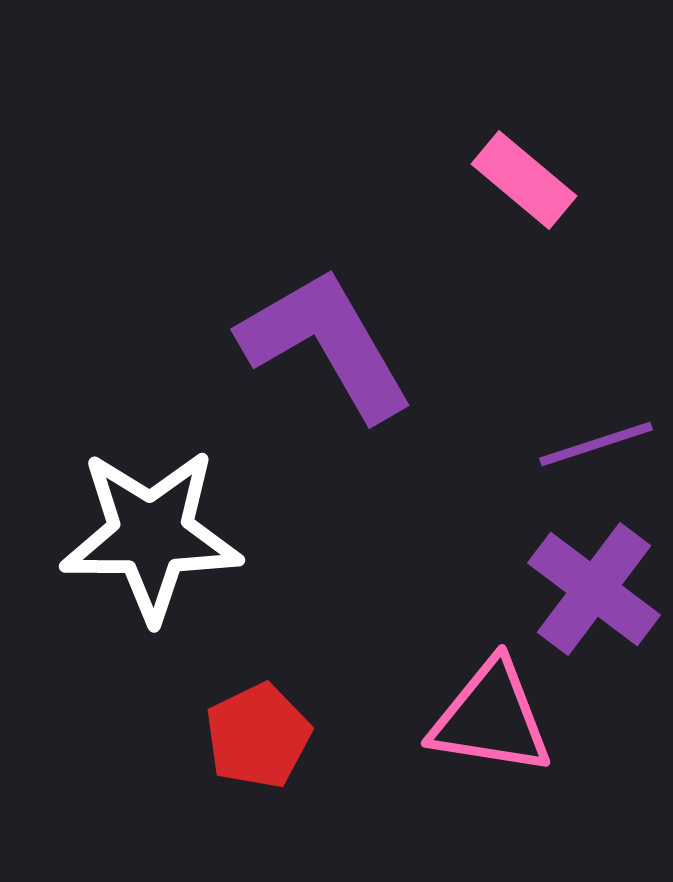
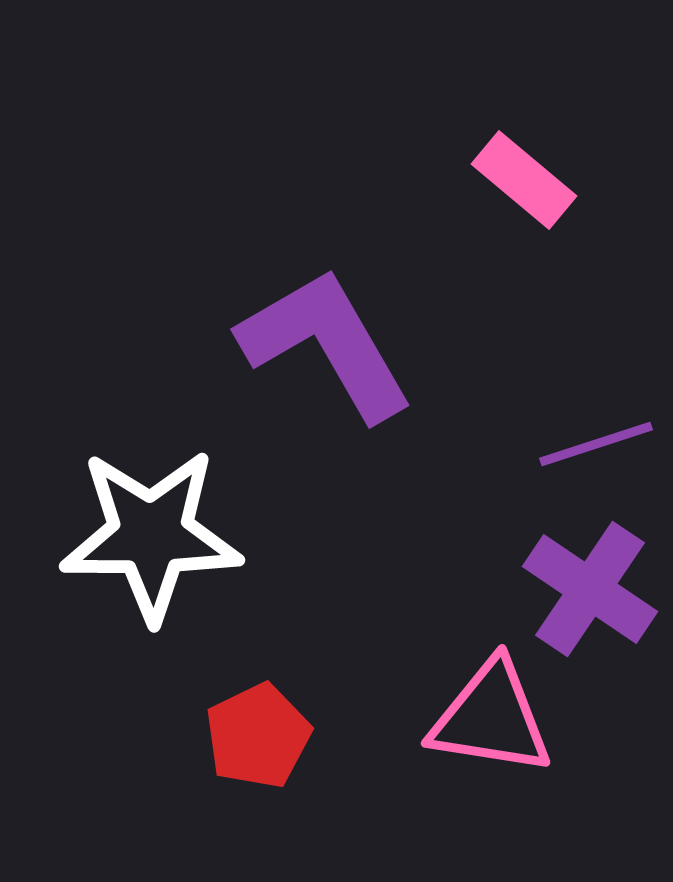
purple cross: moved 4 px left; rotated 3 degrees counterclockwise
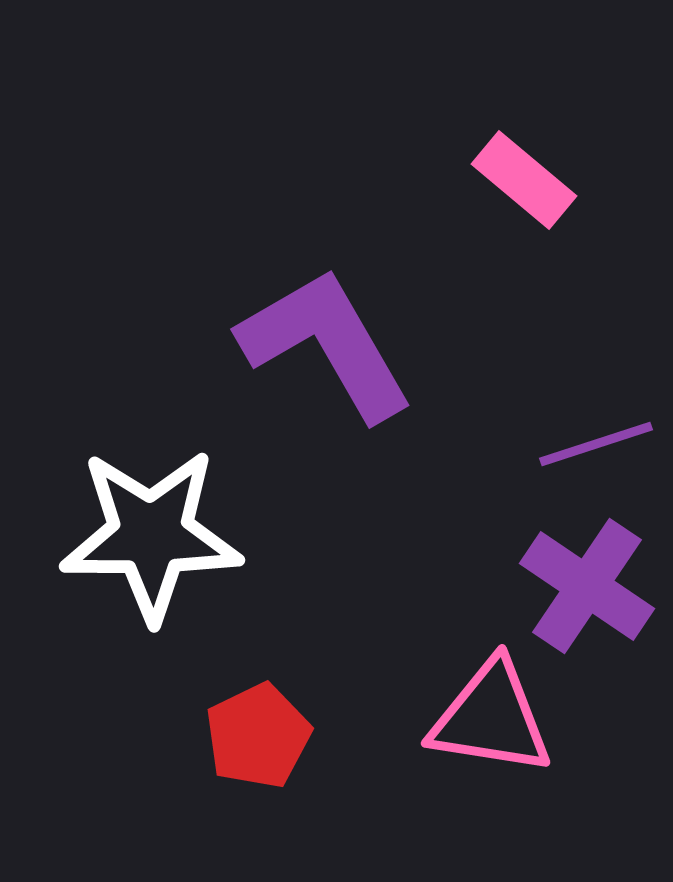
purple cross: moved 3 px left, 3 px up
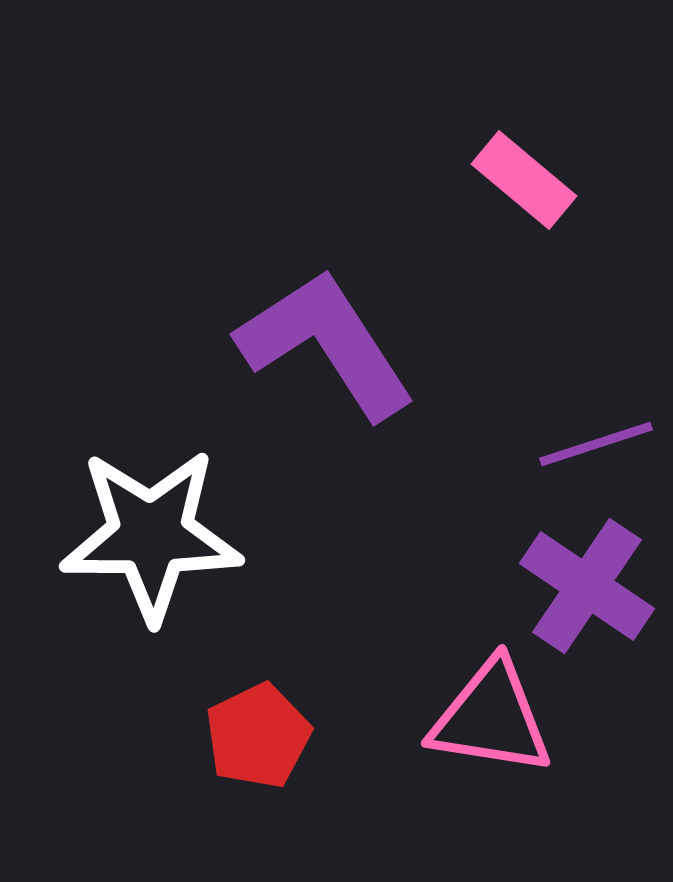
purple L-shape: rotated 3 degrees counterclockwise
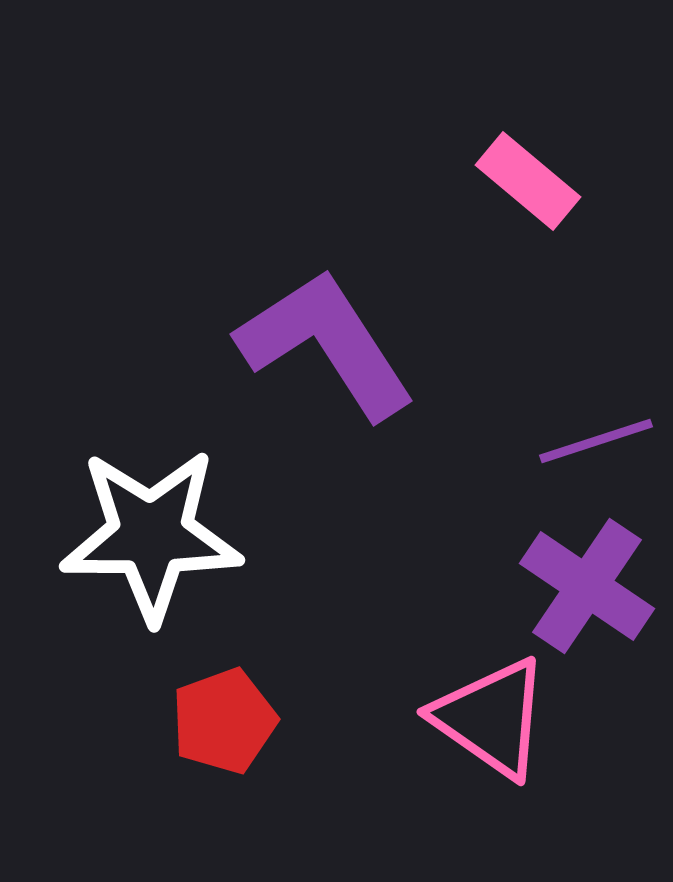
pink rectangle: moved 4 px right, 1 px down
purple line: moved 3 px up
pink triangle: rotated 26 degrees clockwise
red pentagon: moved 34 px left, 15 px up; rotated 6 degrees clockwise
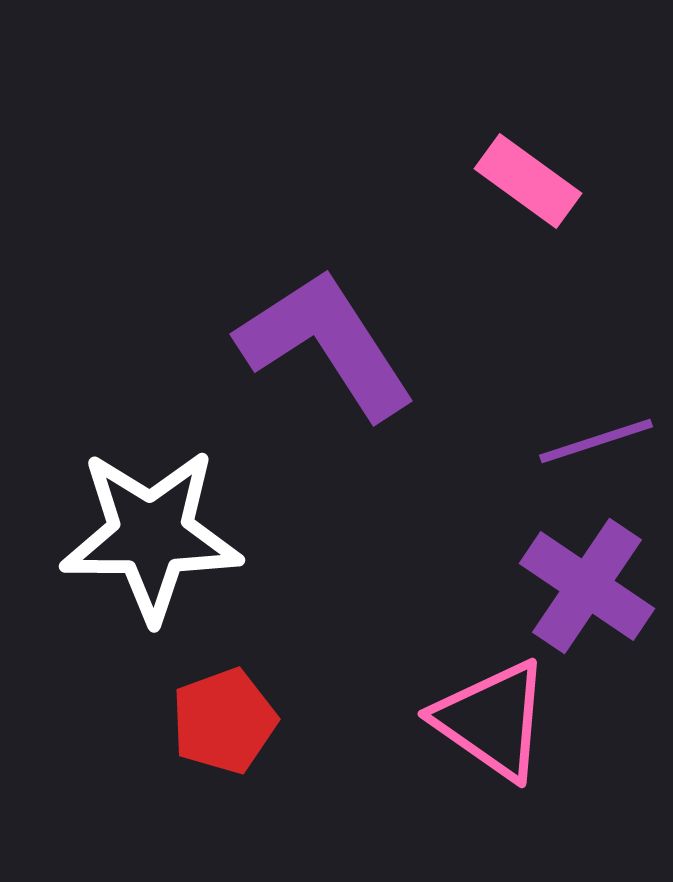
pink rectangle: rotated 4 degrees counterclockwise
pink triangle: moved 1 px right, 2 px down
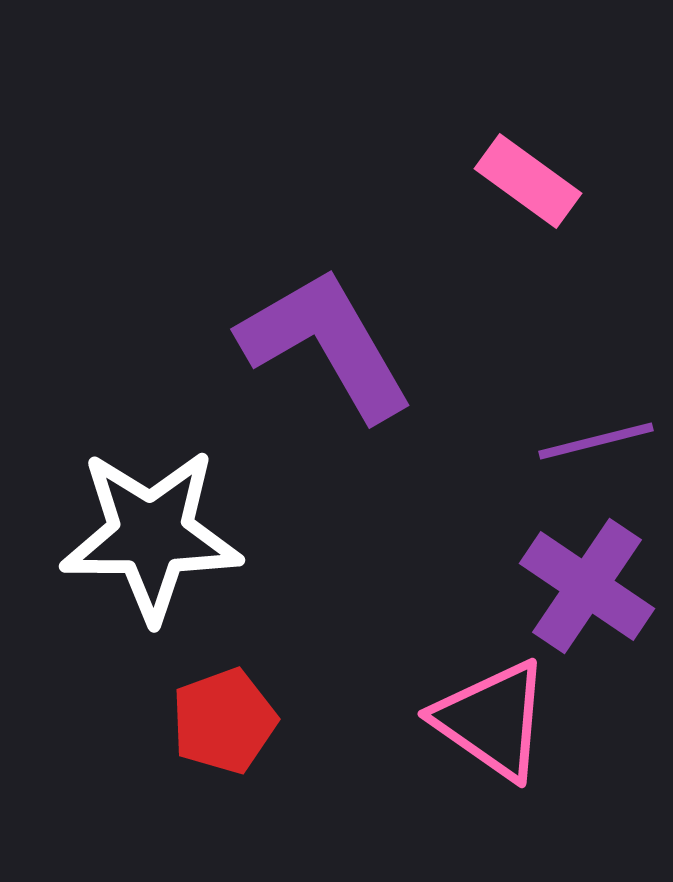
purple L-shape: rotated 3 degrees clockwise
purple line: rotated 4 degrees clockwise
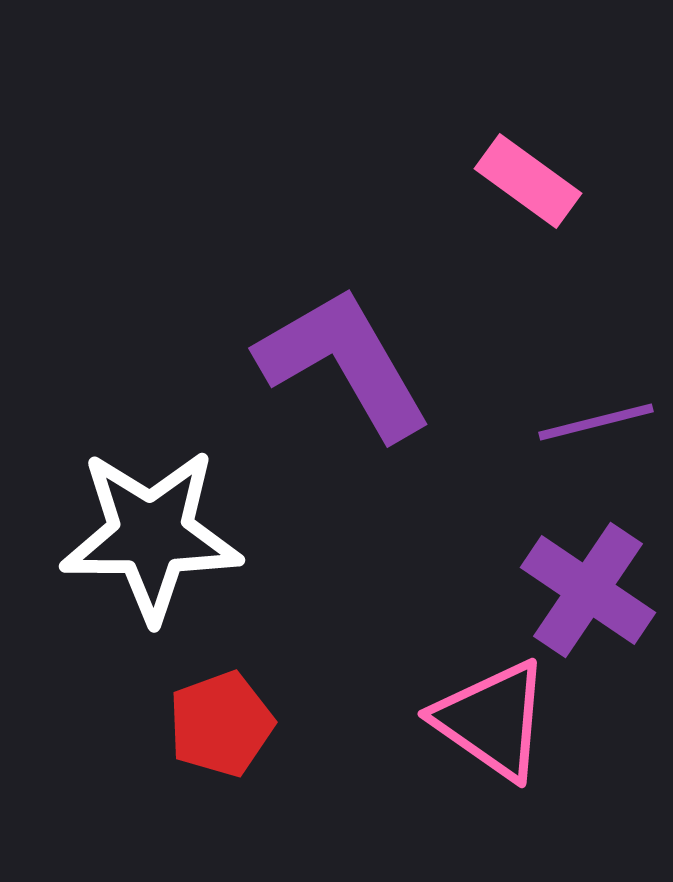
purple L-shape: moved 18 px right, 19 px down
purple line: moved 19 px up
purple cross: moved 1 px right, 4 px down
red pentagon: moved 3 px left, 3 px down
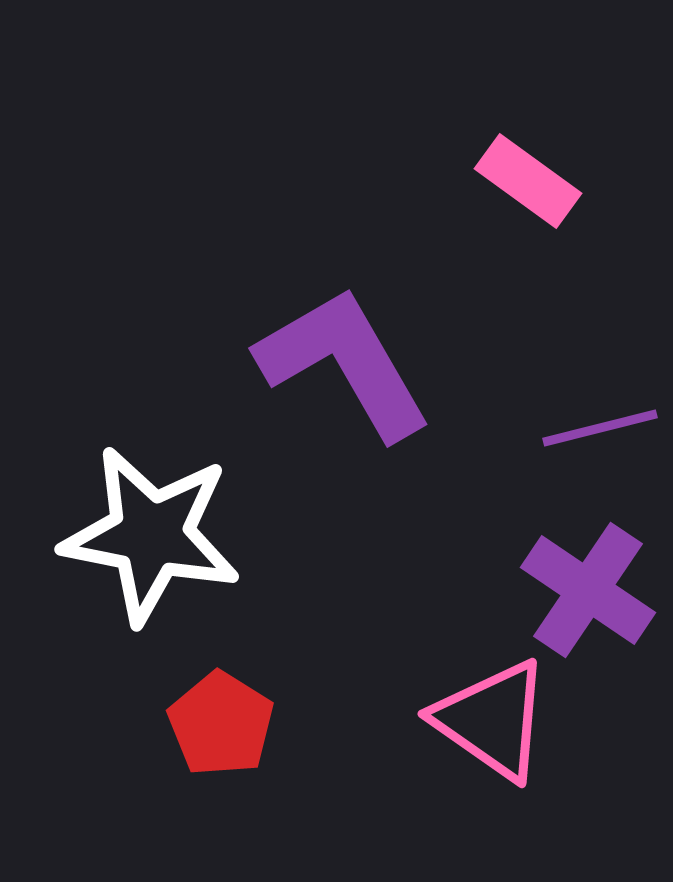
purple line: moved 4 px right, 6 px down
white star: rotated 11 degrees clockwise
red pentagon: rotated 20 degrees counterclockwise
